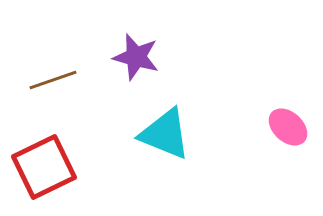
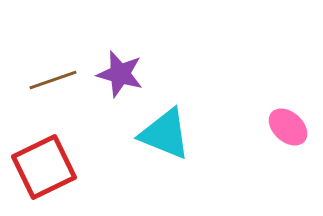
purple star: moved 16 px left, 17 px down
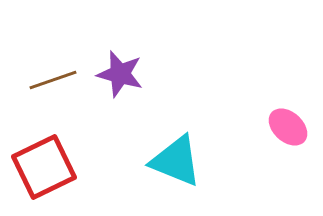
cyan triangle: moved 11 px right, 27 px down
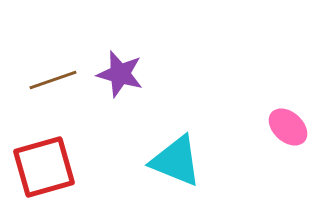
red square: rotated 10 degrees clockwise
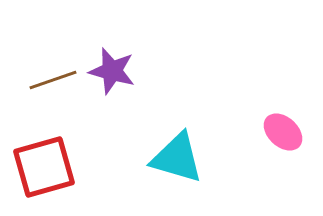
purple star: moved 8 px left, 3 px up
pink ellipse: moved 5 px left, 5 px down
cyan triangle: moved 1 px right, 3 px up; rotated 6 degrees counterclockwise
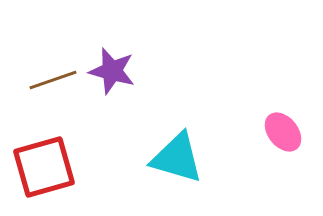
pink ellipse: rotated 9 degrees clockwise
